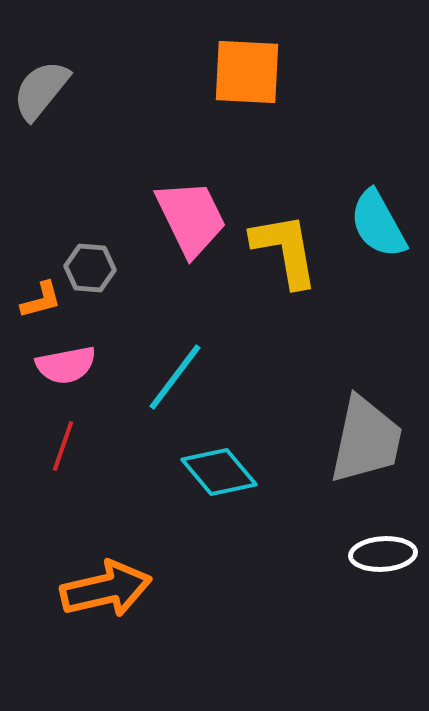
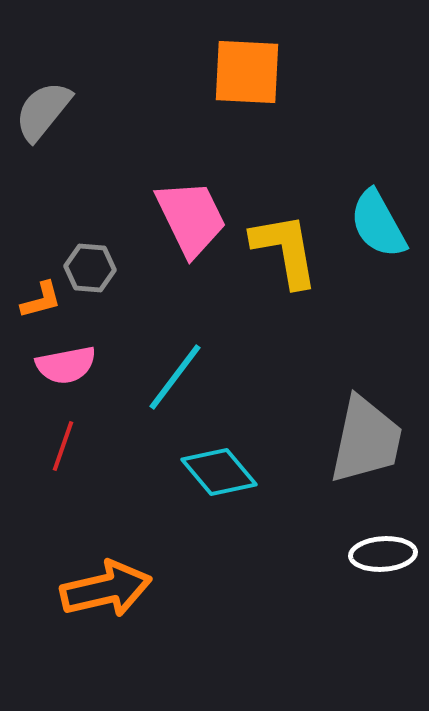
gray semicircle: moved 2 px right, 21 px down
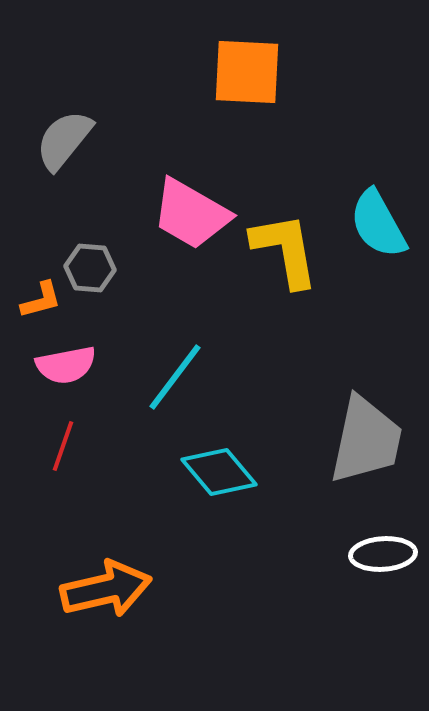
gray semicircle: moved 21 px right, 29 px down
pink trapezoid: moved 4 px up; rotated 146 degrees clockwise
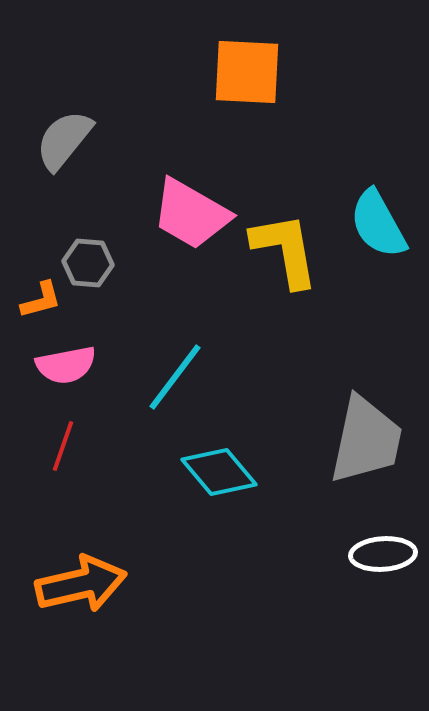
gray hexagon: moved 2 px left, 5 px up
orange arrow: moved 25 px left, 5 px up
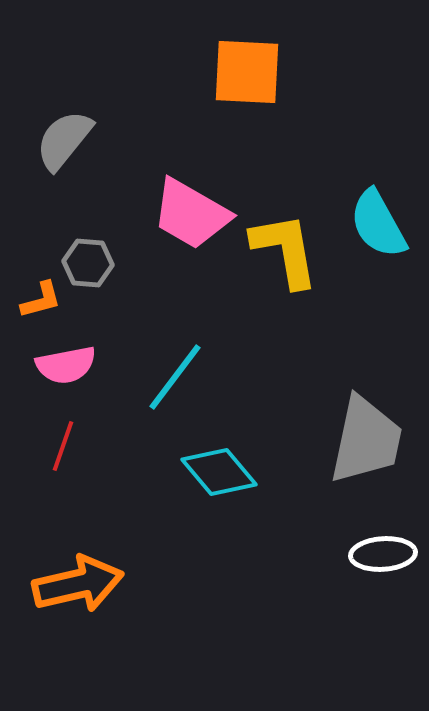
orange arrow: moved 3 px left
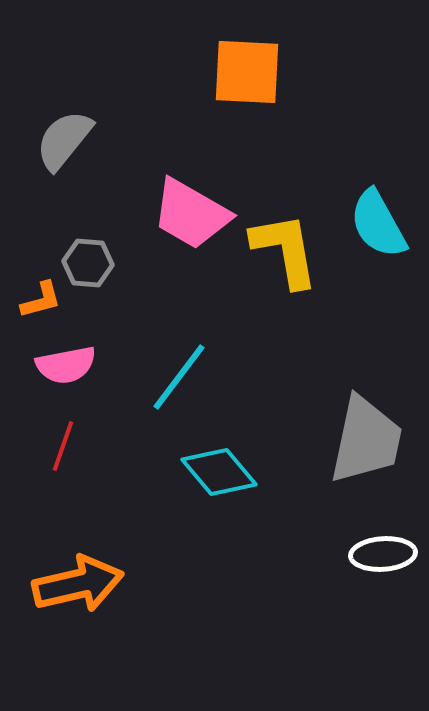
cyan line: moved 4 px right
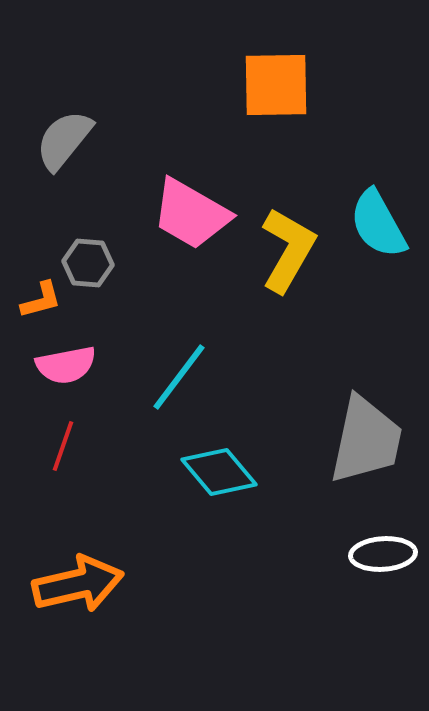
orange square: moved 29 px right, 13 px down; rotated 4 degrees counterclockwise
yellow L-shape: moved 3 px right; rotated 40 degrees clockwise
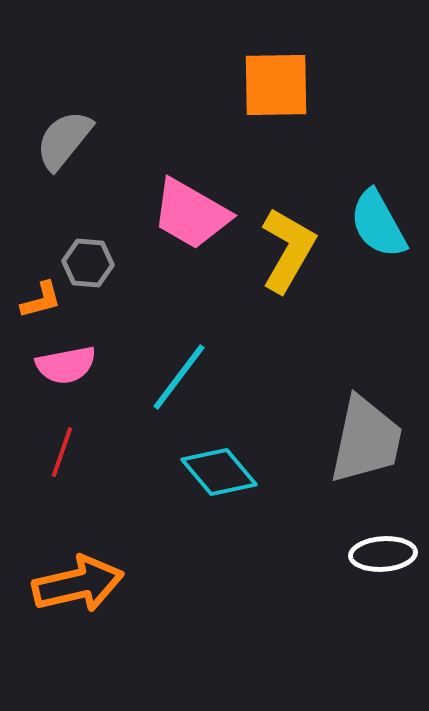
red line: moved 1 px left, 6 px down
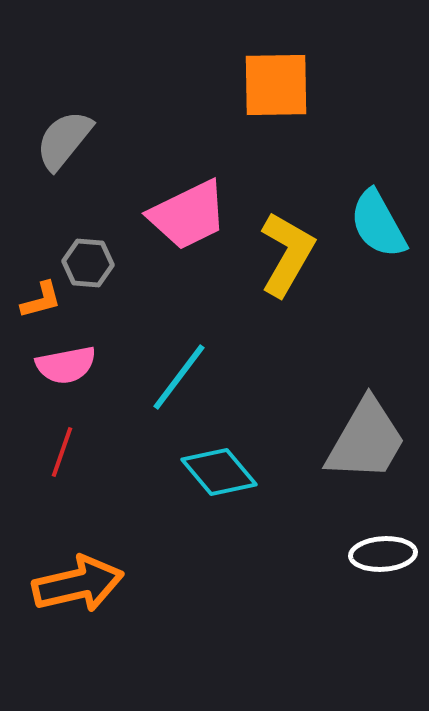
pink trapezoid: moved 3 px left, 1 px down; rotated 56 degrees counterclockwise
yellow L-shape: moved 1 px left, 4 px down
gray trapezoid: rotated 18 degrees clockwise
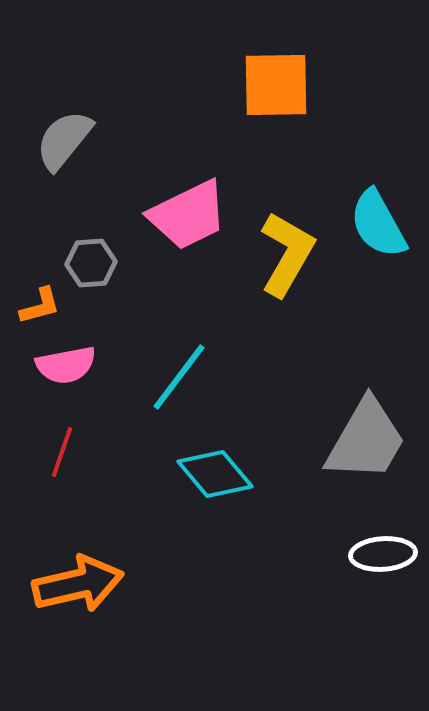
gray hexagon: moved 3 px right; rotated 9 degrees counterclockwise
orange L-shape: moved 1 px left, 6 px down
cyan diamond: moved 4 px left, 2 px down
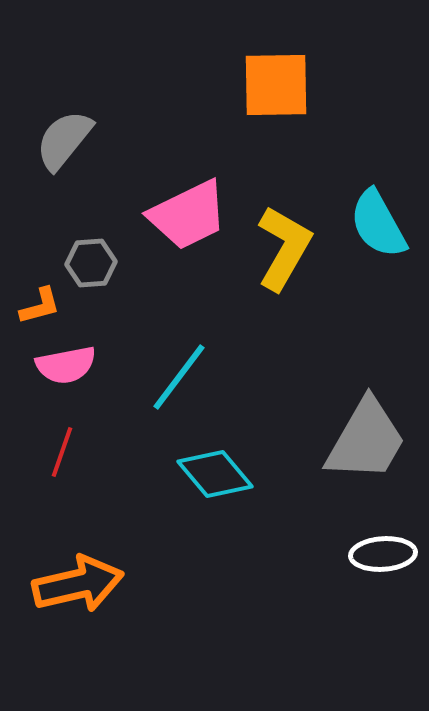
yellow L-shape: moved 3 px left, 6 px up
